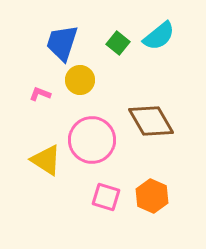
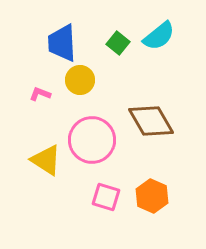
blue trapezoid: rotated 21 degrees counterclockwise
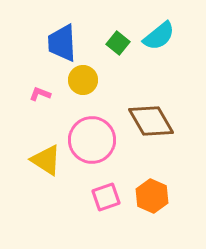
yellow circle: moved 3 px right
pink square: rotated 36 degrees counterclockwise
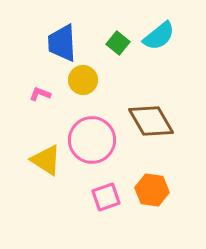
orange hexagon: moved 6 px up; rotated 16 degrees counterclockwise
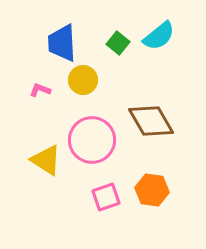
pink L-shape: moved 4 px up
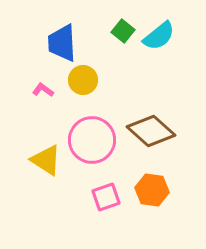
green square: moved 5 px right, 12 px up
pink L-shape: moved 3 px right; rotated 15 degrees clockwise
brown diamond: moved 10 px down; rotated 18 degrees counterclockwise
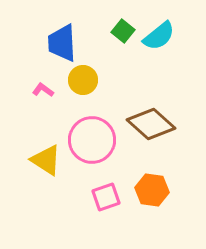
brown diamond: moved 7 px up
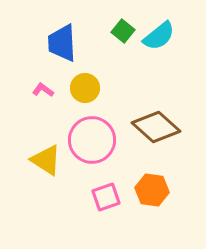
yellow circle: moved 2 px right, 8 px down
brown diamond: moved 5 px right, 3 px down
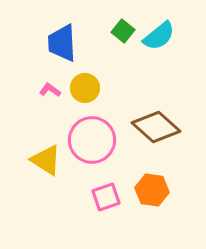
pink L-shape: moved 7 px right
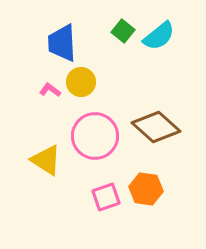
yellow circle: moved 4 px left, 6 px up
pink circle: moved 3 px right, 4 px up
orange hexagon: moved 6 px left, 1 px up
